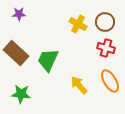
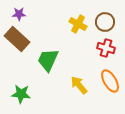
brown rectangle: moved 1 px right, 14 px up
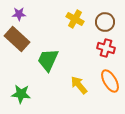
yellow cross: moved 3 px left, 5 px up
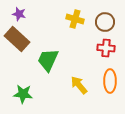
purple star: rotated 16 degrees clockwise
yellow cross: rotated 12 degrees counterclockwise
red cross: rotated 12 degrees counterclockwise
orange ellipse: rotated 30 degrees clockwise
green star: moved 2 px right
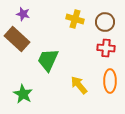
purple star: moved 4 px right
green star: rotated 24 degrees clockwise
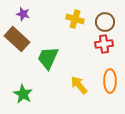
red cross: moved 2 px left, 4 px up; rotated 12 degrees counterclockwise
green trapezoid: moved 2 px up
